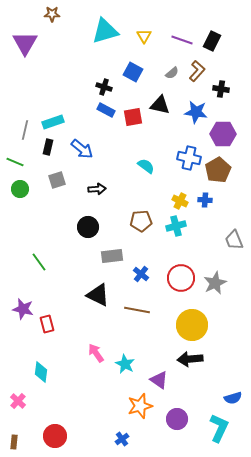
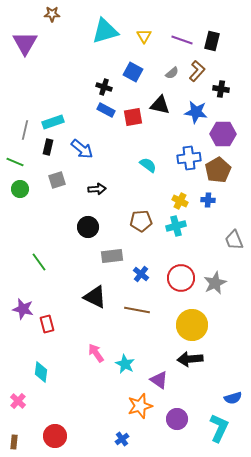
black rectangle at (212, 41): rotated 12 degrees counterclockwise
blue cross at (189, 158): rotated 20 degrees counterclockwise
cyan semicircle at (146, 166): moved 2 px right, 1 px up
blue cross at (205, 200): moved 3 px right
black triangle at (98, 295): moved 3 px left, 2 px down
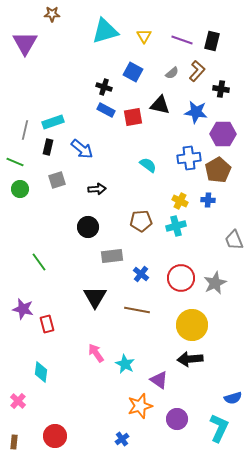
black triangle at (95, 297): rotated 35 degrees clockwise
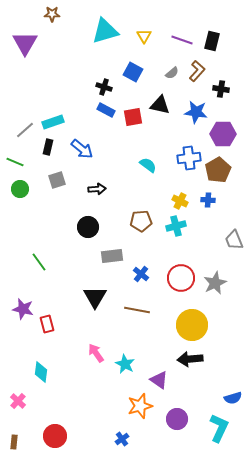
gray line at (25, 130): rotated 36 degrees clockwise
